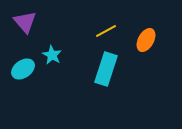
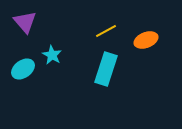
orange ellipse: rotated 40 degrees clockwise
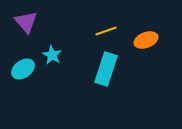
purple triangle: moved 1 px right
yellow line: rotated 10 degrees clockwise
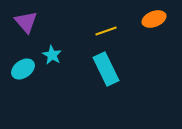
orange ellipse: moved 8 px right, 21 px up
cyan rectangle: rotated 44 degrees counterclockwise
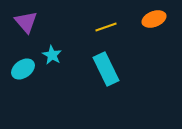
yellow line: moved 4 px up
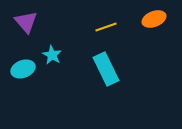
cyan ellipse: rotated 15 degrees clockwise
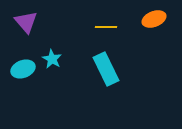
yellow line: rotated 20 degrees clockwise
cyan star: moved 4 px down
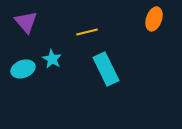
orange ellipse: rotated 50 degrees counterclockwise
yellow line: moved 19 px left, 5 px down; rotated 15 degrees counterclockwise
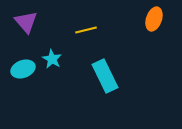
yellow line: moved 1 px left, 2 px up
cyan rectangle: moved 1 px left, 7 px down
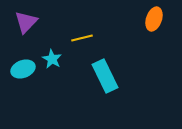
purple triangle: rotated 25 degrees clockwise
yellow line: moved 4 px left, 8 px down
